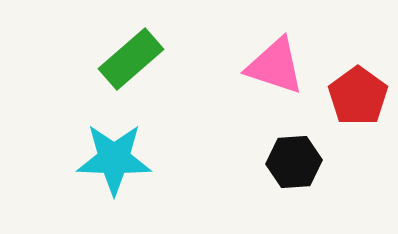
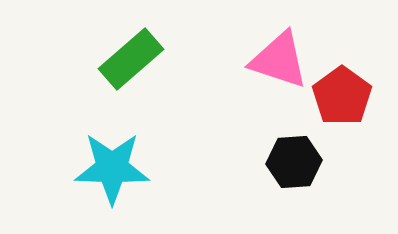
pink triangle: moved 4 px right, 6 px up
red pentagon: moved 16 px left
cyan star: moved 2 px left, 9 px down
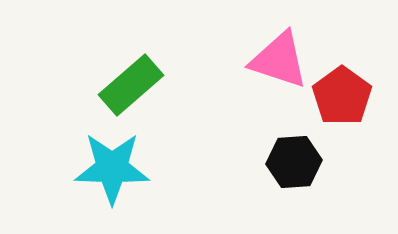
green rectangle: moved 26 px down
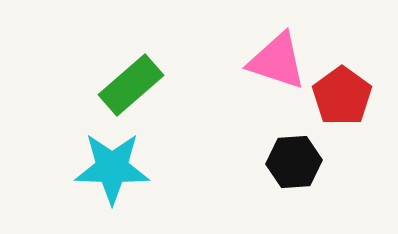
pink triangle: moved 2 px left, 1 px down
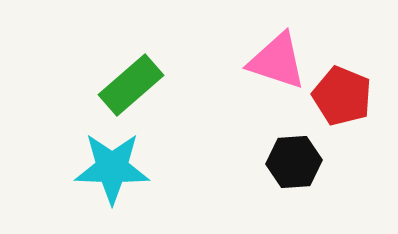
red pentagon: rotated 14 degrees counterclockwise
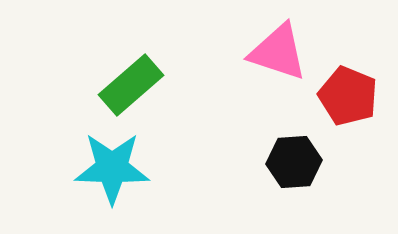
pink triangle: moved 1 px right, 9 px up
red pentagon: moved 6 px right
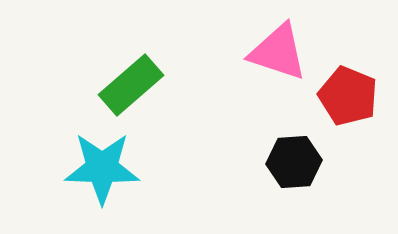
cyan star: moved 10 px left
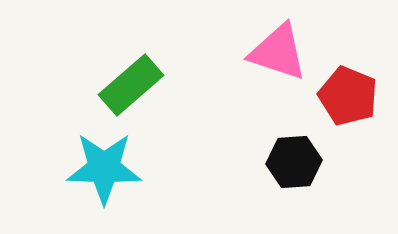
cyan star: moved 2 px right
